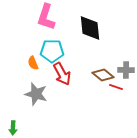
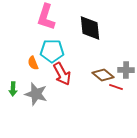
green arrow: moved 39 px up
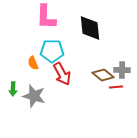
pink L-shape: rotated 16 degrees counterclockwise
gray cross: moved 4 px left
red line: rotated 24 degrees counterclockwise
gray star: moved 2 px left, 2 px down
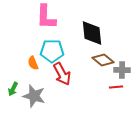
black diamond: moved 2 px right, 5 px down
brown diamond: moved 15 px up
green arrow: rotated 24 degrees clockwise
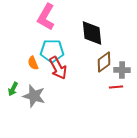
pink L-shape: rotated 28 degrees clockwise
brown diamond: moved 1 px right, 2 px down; rotated 75 degrees counterclockwise
red arrow: moved 4 px left, 6 px up
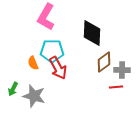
black diamond: rotated 8 degrees clockwise
